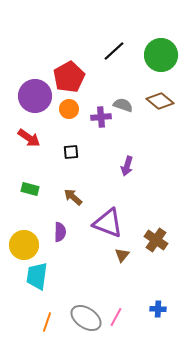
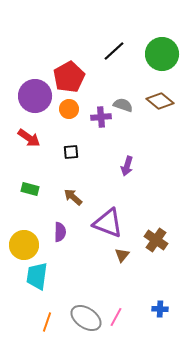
green circle: moved 1 px right, 1 px up
blue cross: moved 2 px right
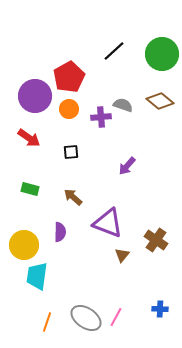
purple arrow: rotated 24 degrees clockwise
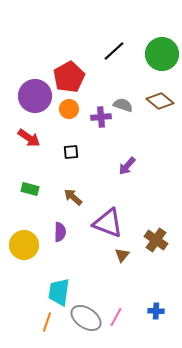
cyan trapezoid: moved 22 px right, 16 px down
blue cross: moved 4 px left, 2 px down
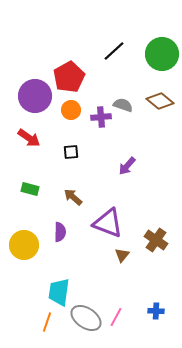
orange circle: moved 2 px right, 1 px down
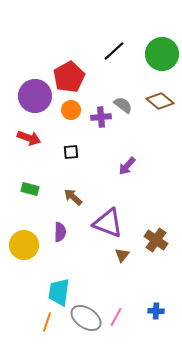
gray semicircle: rotated 18 degrees clockwise
red arrow: rotated 15 degrees counterclockwise
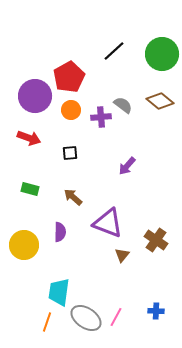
black square: moved 1 px left, 1 px down
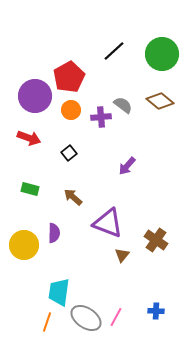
black square: moved 1 px left; rotated 35 degrees counterclockwise
purple semicircle: moved 6 px left, 1 px down
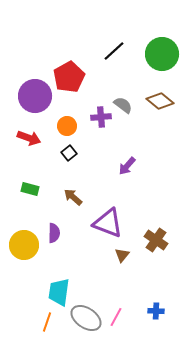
orange circle: moved 4 px left, 16 px down
